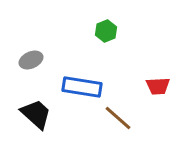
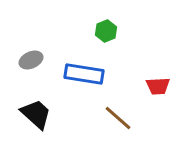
blue rectangle: moved 2 px right, 13 px up
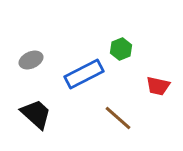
green hexagon: moved 15 px right, 18 px down
blue rectangle: rotated 36 degrees counterclockwise
red trapezoid: rotated 15 degrees clockwise
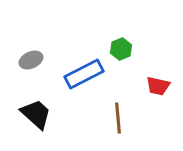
brown line: rotated 44 degrees clockwise
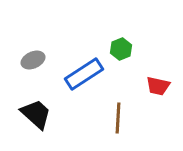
gray ellipse: moved 2 px right
blue rectangle: rotated 6 degrees counterclockwise
brown line: rotated 8 degrees clockwise
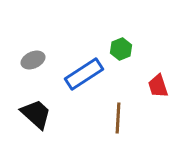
red trapezoid: rotated 60 degrees clockwise
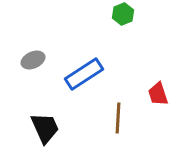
green hexagon: moved 2 px right, 35 px up
red trapezoid: moved 8 px down
black trapezoid: moved 9 px right, 14 px down; rotated 24 degrees clockwise
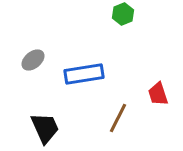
gray ellipse: rotated 15 degrees counterclockwise
blue rectangle: rotated 24 degrees clockwise
brown line: rotated 24 degrees clockwise
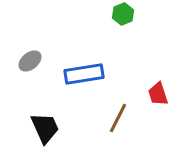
gray ellipse: moved 3 px left, 1 px down
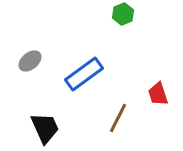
blue rectangle: rotated 27 degrees counterclockwise
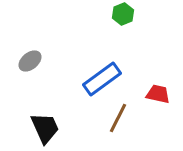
blue rectangle: moved 18 px right, 5 px down
red trapezoid: rotated 120 degrees clockwise
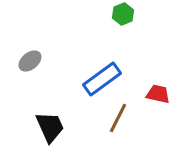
black trapezoid: moved 5 px right, 1 px up
